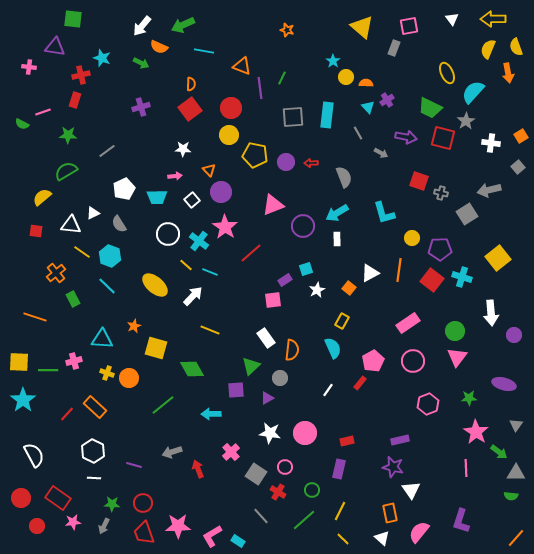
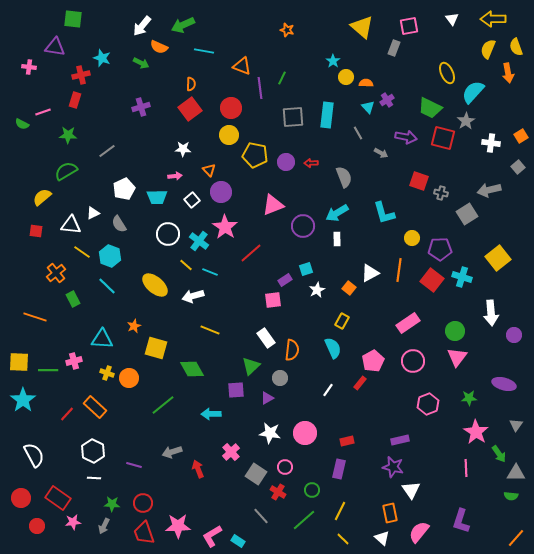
white arrow at (193, 296): rotated 150 degrees counterclockwise
green arrow at (499, 452): moved 2 px down; rotated 18 degrees clockwise
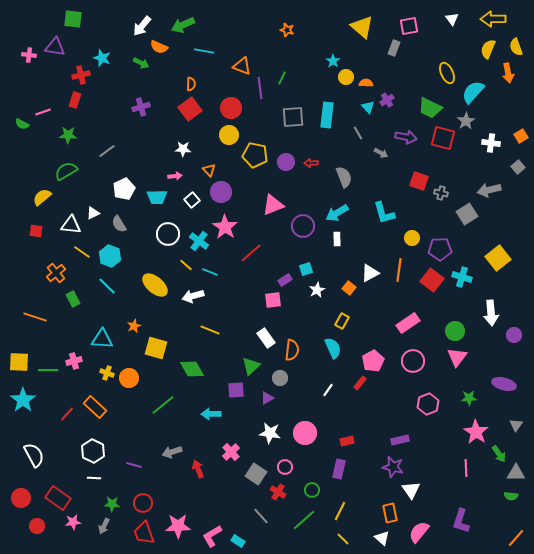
pink cross at (29, 67): moved 12 px up
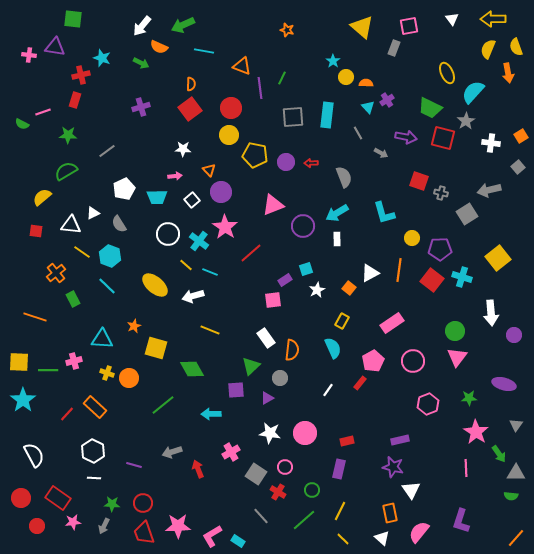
pink rectangle at (408, 323): moved 16 px left
pink cross at (231, 452): rotated 12 degrees clockwise
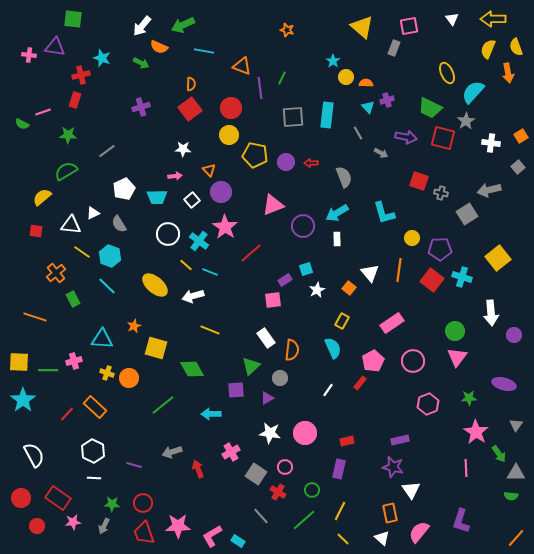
purple cross at (387, 100): rotated 16 degrees clockwise
white triangle at (370, 273): rotated 42 degrees counterclockwise
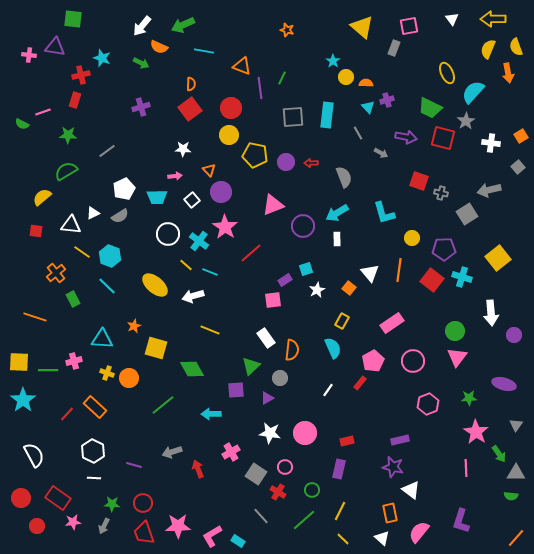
gray semicircle at (119, 224): moved 1 px right, 8 px up; rotated 90 degrees counterclockwise
purple pentagon at (440, 249): moved 4 px right
white triangle at (411, 490): rotated 18 degrees counterclockwise
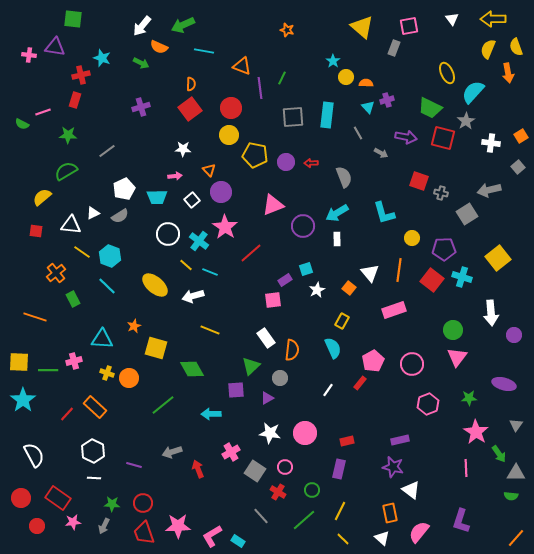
pink rectangle at (392, 323): moved 2 px right, 13 px up; rotated 15 degrees clockwise
green circle at (455, 331): moved 2 px left, 1 px up
pink circle at (413, 361): moved 1 px left, 3 px down
gray square at (256, 474): moved 1 px left, 3 px up
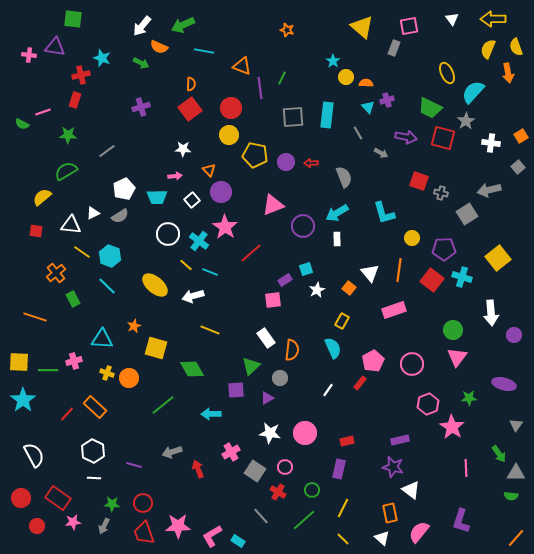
pink star at (476, 432): moved 24 px left, 5 px up
yellow line at (340, 511): moved 3 px right, 3 px up
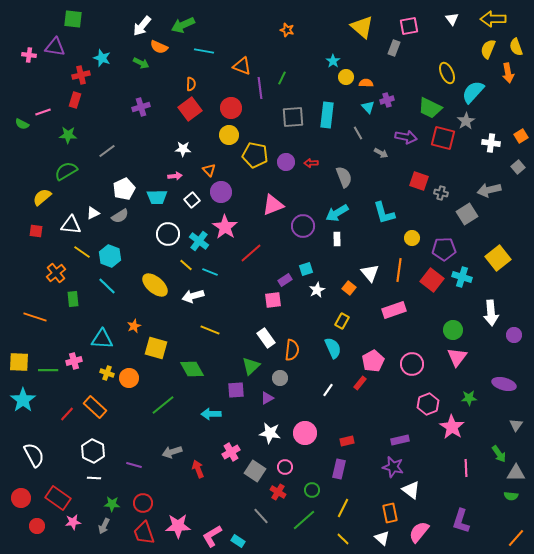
green rectangle at (73, 299): rotated 21 degrees clockwise
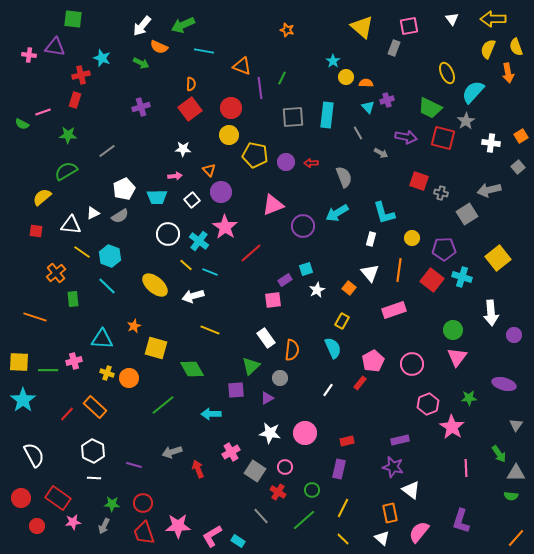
white rectangle at (337, 239): moved 34 px right; rotated 16 degrees clockwise
